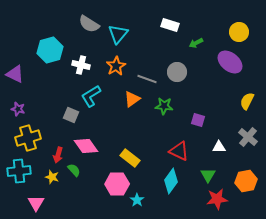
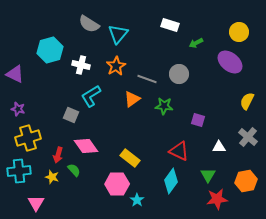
gray circle: moved 2 px right, 2 px down
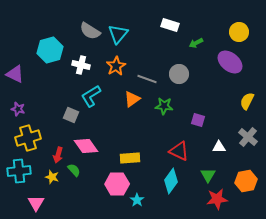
gray semicircle: moved 1 px right, 7 px down
yellow rectangle: rotated 42 degrees counterclockwise
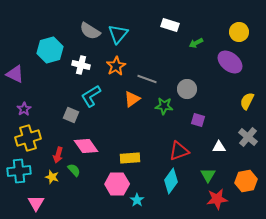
gray circle: moved 8 px right, 15 px down
purple star: moved 6 px right; rotated 24 degrees clockwise
red triangle: rotated 45 degrees counterclockwise
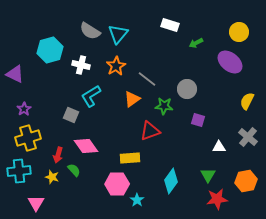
gray line: rotated 18 degrees clockwise
red triangle: moved 29 px left, 20 px up
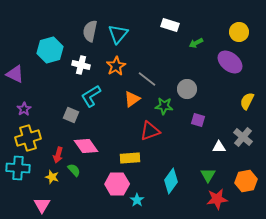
gray semicircle: rotated 70 degrees clockwise
gray cross: moved 5 px left
cyan cross: moved 1 px left, 3 px up; rotated 10 degrees clockwise
pink triangle: moved 6 px right, 2 px down
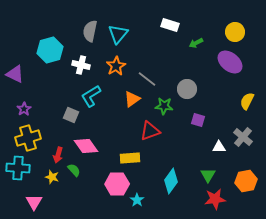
yellow circle: moved 4 px left
red star: moved 2 px left
pink triangle: moved 8 px left, 3 px up
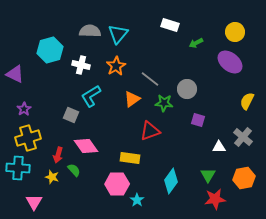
gray semicircle: rotated 80 degrees clockwise
gray line: moved 3 px right
green star: moved 3 px up
yellow rectangle: rotated 12 degrees clockwise
orange hexagon: moved 2 px left, 3 px up
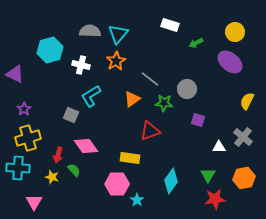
orange star: moved 5 px up
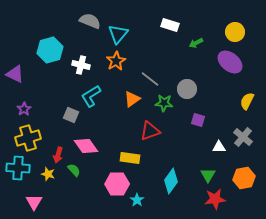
gray semicircle: moved 10 px up; rotated 20 degrees clockwise
yellow star: moved 4 px left, 3 px up
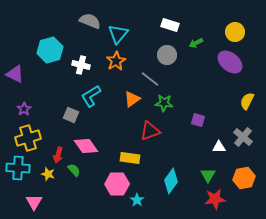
gray circle: moved 20 px left, 34 px up
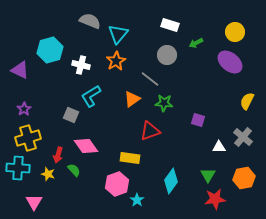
purple triangle: moved 5 px right, 4 px up
pink hexagon: rotated 20 degrees counterclockwise
